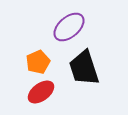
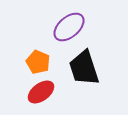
orange pentagon: rotated 25 degrees counterclockwise
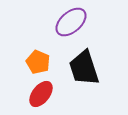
purple ellipse: moved 2 px right, 5 px up
red ellipse: moved 2 px down; rotated 16 degrees counterclockwise
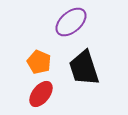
orange pentagon: moved 1 px right
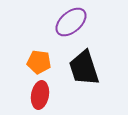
orange pentagon: rotated 15 degrees counterclockwise
red ellipse: moved 1 px left, 1 px down; rotated 28 degrees counterclockwise
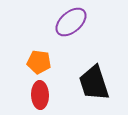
black trapezoid: moved 10 px right, 15 px down
red ellipse: rotated 12 degrees counterclockwise
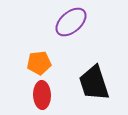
orange pentagon: moved 1 px down; rotated 15 degrees counterclockwise
red ellipse: moved 2 px right
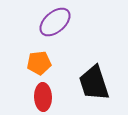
purple ellipse: moved 16 px left
red ellipse: moved 1 px right, 2 px down
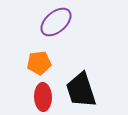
purple ellipse: moved 1 px right
black trapezoid: moved 13 px left, 7 px down
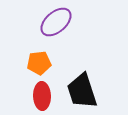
black trapezoid: moved 1 px right, 1 px down
red ellipse: moved 1 px left, 1 px up
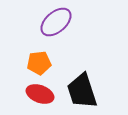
red ellipse: moved 2 px left, 2 px up; rotated 68 degrees counterclockwise
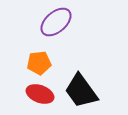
black trapezoid: moved 1 px left; rotated 18 degrees counterclockwise
